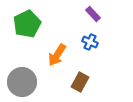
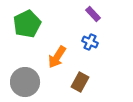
orange arrow: moved 2 px down
gray circle: moved 3 px right
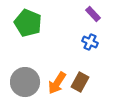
green pentagon: moved 1 px right, 1 px up; rotated 24 degrees counterclockwise
orange arrow: moved 26 px down
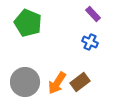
brown rectangle: rotated 24 degrees clockwise
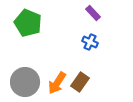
purple rectangle: moved 1 px up
brown rectangle: rotated 18 degrees counterclockwise
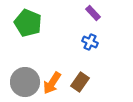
orange arrow: moved 5 px left
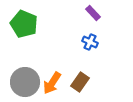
green pentagon: moved 4 px left, 1 px down
